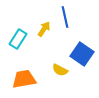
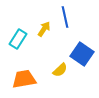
yellow semicircle: rotated 70 degrees counterclockwise
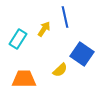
orange trapezoid: rotated 10 degrees clockwise
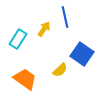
orange trapezoid: moved 1 px right; rotated 35 degrees clockwise
